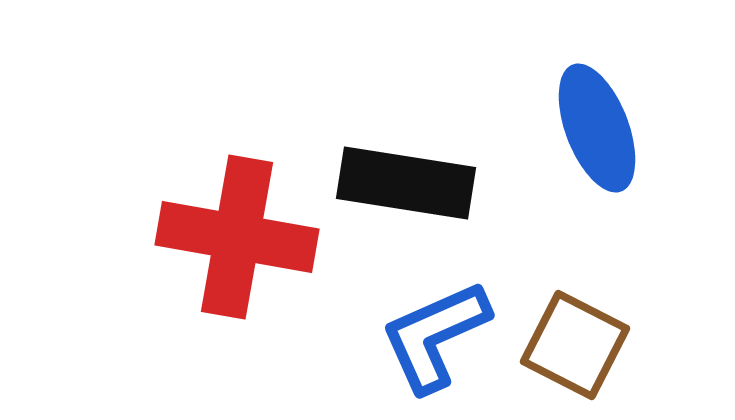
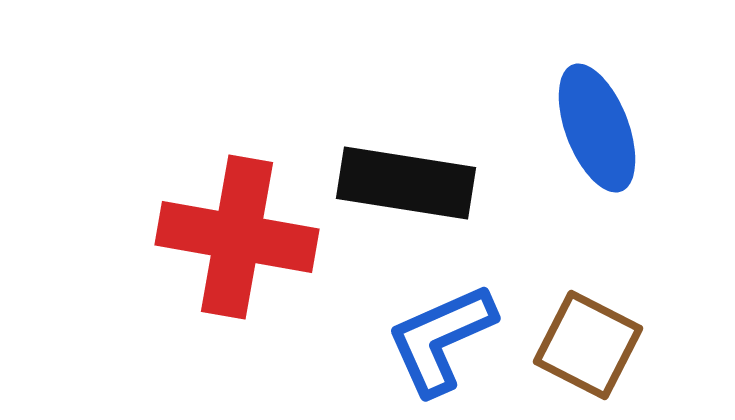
blue L-shape: moved 6 px right, 3 px down
brown square: moved 13 px right
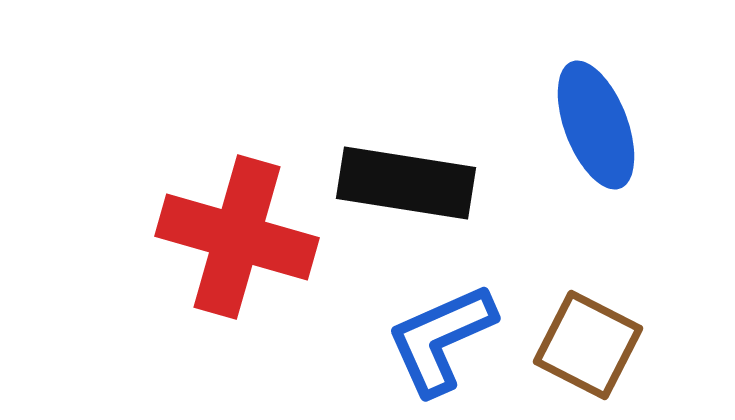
blue ellipse: moved 1 px left, 3 px up
red cross: rotated 6 degrees clockwise
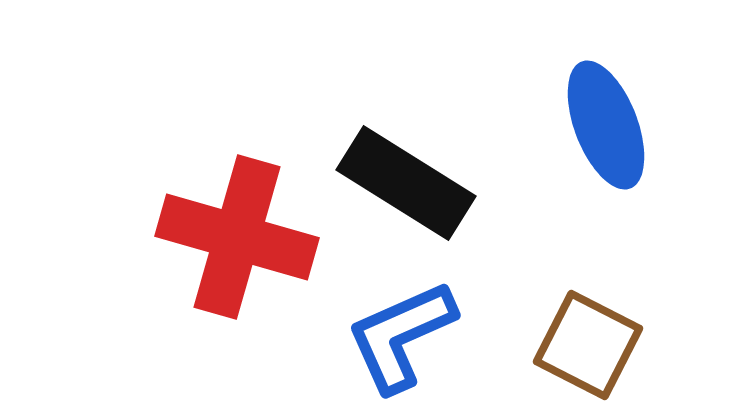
blue ellipse: moved 10 px right
black rectangle: rotated 23 degrees clockwise
blue L-shape: moved 40 px left, 3 px up
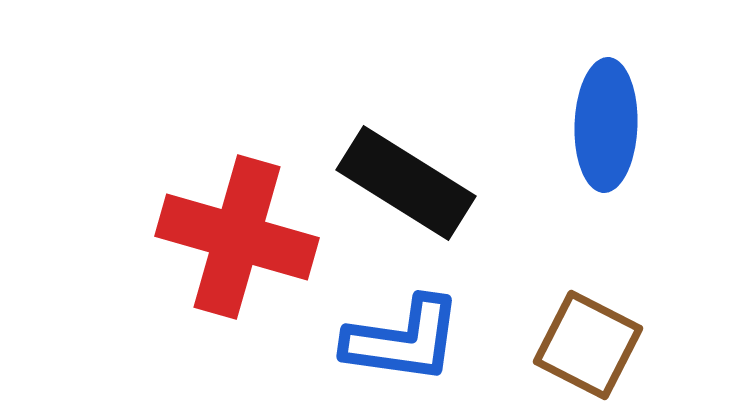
blue ellipse: rotated 23 degrees clockwise
blue L-shape: moved 2 px right, 4 px down; rotated 148 degrees counterclockwise
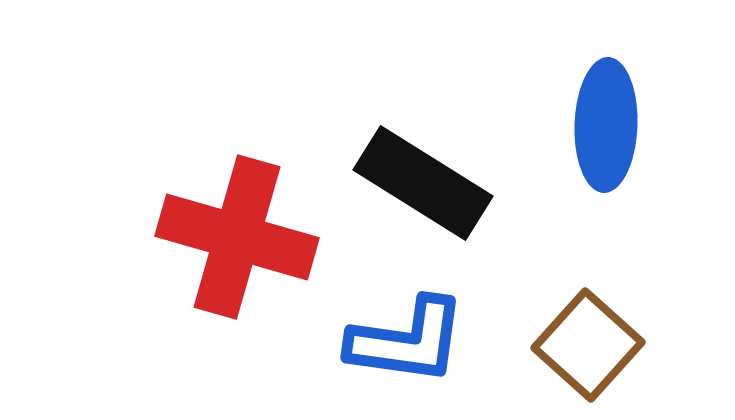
black rectangle: moved 17 px right
blue L-shape: moved 4 px right, 1 px down
brown square: rotated 15 degrees clockwise
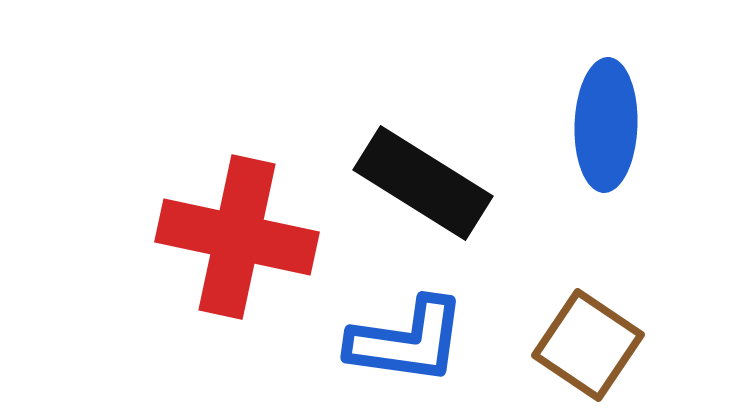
red cross: rotated 4 degrees counterclockwise
brown square: rotated 8 degrees counterclockwise
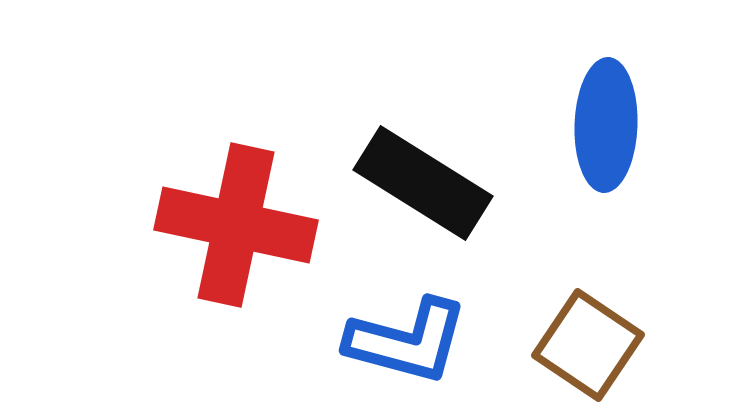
red cross: moved 1 px left, 12 px up
blue L-shape: rotated 7 degrees clockwise
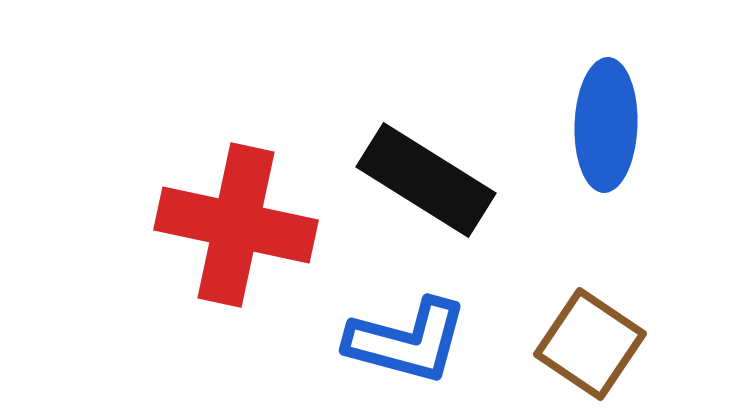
black rectangle: moved 3 px right, 3 px up
brown square: moved 2 px right, 1 px up
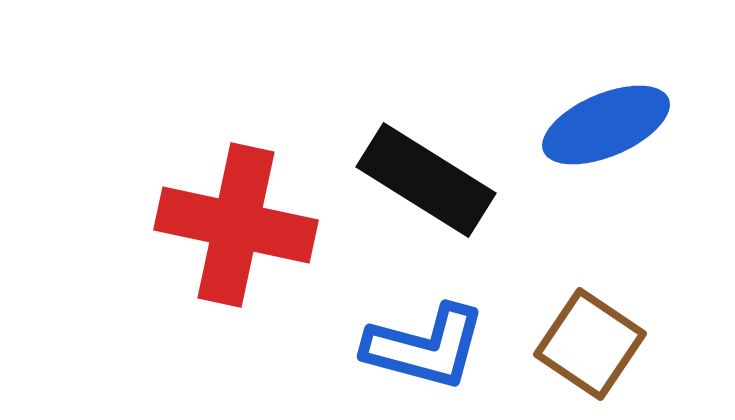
blue ellipse: rotated 65 degrees clockwise
blue L-shape: moved 18 px right, 6 px down
